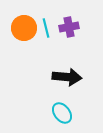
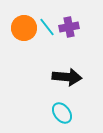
cyan line: moved 1 px right, 1 px up; rotated 24 degrees counterclockwise
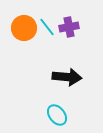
cyan ellipse: moved 5 px left, 2 px down
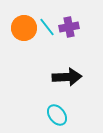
black arrow: rotated 8 degrees counterclockwise
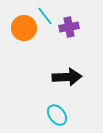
cyan line: moved 2 px left, 11 px up
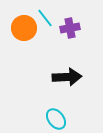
cyan line: moved 2 px down
purple cross: moved 1 px right, 1 px down
cyan ellipse: moved 1 px left, 4 px down
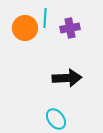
cyan line: rotated 42 degrees clockwise
orange circle: moved 1 px right
black arrow: moved 1 px down
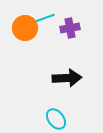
cyan line: rotated 66 degrees clockwise
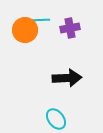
cyan line: moved 5 px left, 2 px down; rotated 18 degrees clockwise
orange circle: moved 2 px down
